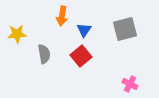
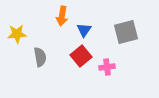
gray square: moved 1 px right, 3 px down
gray semicircle: moved 4 px left, 3 px down
pink cross: moved 23 px left, 17 px up; rotated 35 degrees counterclockwise
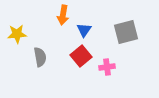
orange arrow: moved 1 px right, 1 px up
